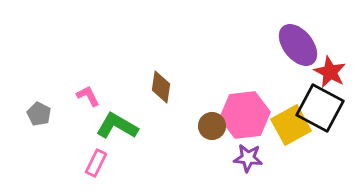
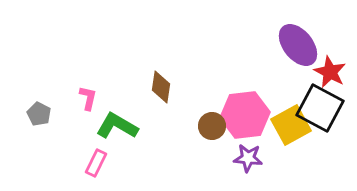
pink L-shape: moved 2 px down; rotated 40 degrees clockwise
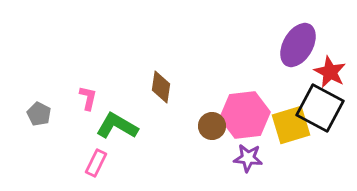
purple ellipse: rotated 69 degrees clockwise
yellow square: rotated 12 degrees clockwise
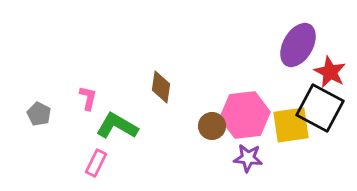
yellow square: rotated 9 degrees clockwise
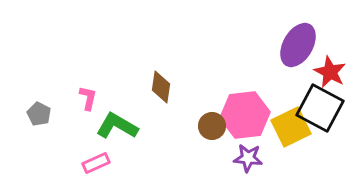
yellow square: moved 2 px down; rotated 18 degrees counterclockwise
pink rectangle: rotated 40 degrees clockwise
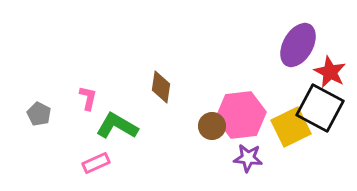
pink hexagon: moved 4 px left
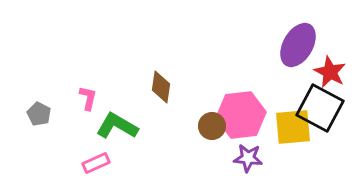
yellow square: moved 2 px right; rotated 21 degrees clockwise
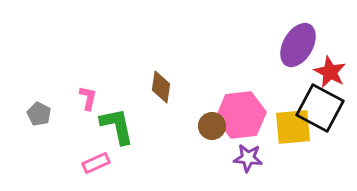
green L-shape: rotated 48 degrees clockwise
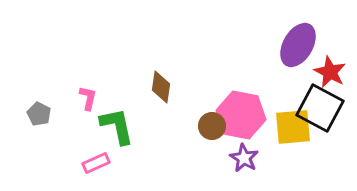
pink hexagon: rotated 18 degrees clockwise
purple star: moved 4 px left; rotated 24 degrees clockwise
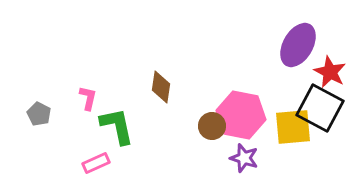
purple star: rotated 12 degrees counterclockwise
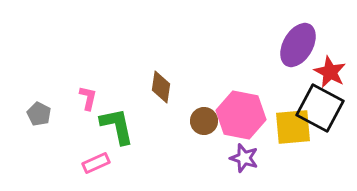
brown circle: moved 8 px left, 5 px up
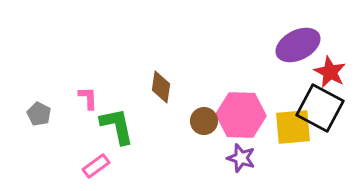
purple ellipse: rotated 33 degrees clockwise
pink L-shape: rotated 15 degrees counterclockwise
pink hexagon: rotated 9 degrees counterclockwise
purple star: moved 3 px left
pink rectangle: moved 3 px down; rotated 12 degrees counterclockwise
